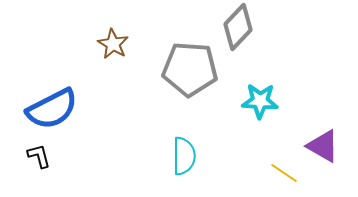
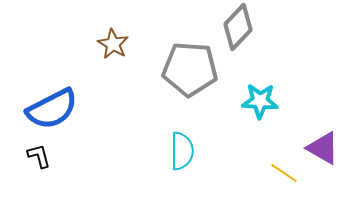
purple triangle: moved 2 px down
cyan semicircle: moved 2 px left, 5 px up
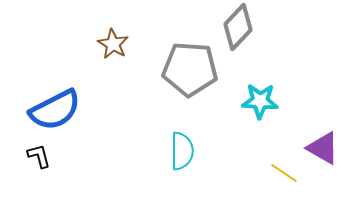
blue semicircle: moved 3 px right, 1 px down
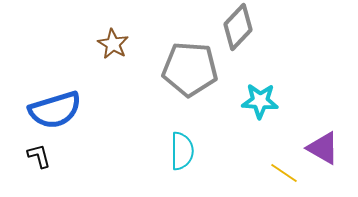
blue semicircle: rotated 10 degrees clockwise
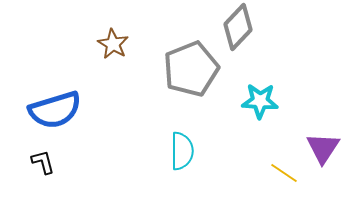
gray pentagon: moved 1 px right; rotated 26 degrees counterclockwise
purple triangle: rotated 33 degrees clockwise
black L-shape: moved 4 px right, 6 px down
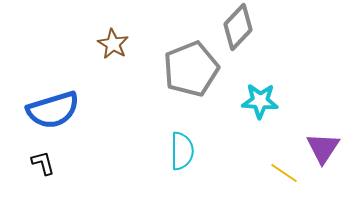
blue semicircle: moved 2 px left
black L-shape: moved 1 px down
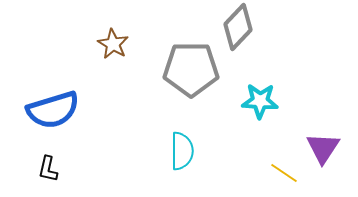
gray pentagon: rotated 22 degrees clockwise
black L-shape: moved 5 px right, 6 px down; rotated 152 degrees counterclockwise
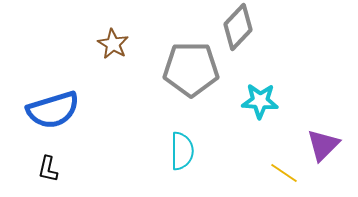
purple triangle: moved 3 px up; rotated 12 degrees clockwise
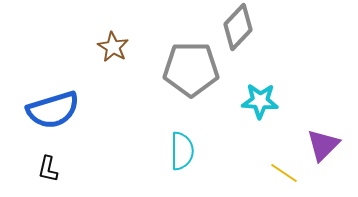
brown star: moved 3 px down
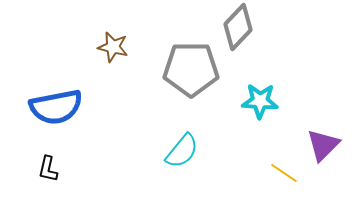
brown star: rotated 16 degrees counterclockwise
blue semicircle: moved 3 px right, 3 px up; rotated 6 degrees clockwise
cyan semicircle: rotated 39 degrees clockwise
